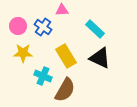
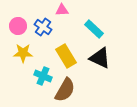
cyan rectangle: moved 1 px left
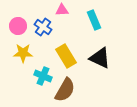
cyan rectangle: moved 9 px up; rotated 24 degrees clockwise
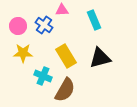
blue cross: moved 1 px right, 2 px up
black triangle: rotated 40 degrees counterclockwise
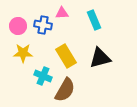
pink triangle: moved 3 px down
blue cross: moved 1 px left; rotated 24 degrees counterclockwise
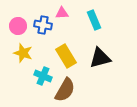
yellow star: rotated 18 degrees clockwise
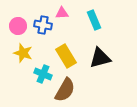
cyan cross: moved 2 px up
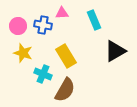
black triangle: moved 15 px right, 7 px up; rotated 15 degrees counterclockwise
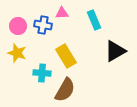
yellow star: moved 6 px left
cyan cross: moved 1 px left, 1 px up; rotated 18 degrees counterclockwise
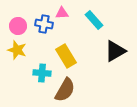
cyan rectangle: rotated 18 degrees counterclockwise
blue cross: moved 1 px right, 1 px up
yellow star: moved 3 px up
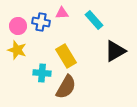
blue cross: moved 3 px left, 2 px up
brown semicircle: moved 1 px right, 3 px up
